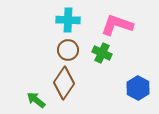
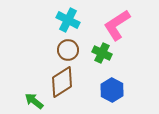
cyan cross: rotated 25 degrees clockwise
pink L-shape: rotated 52 degrees counterclockwise
brown diamond: moved 2 px left, 1 px up; rotated 24 degrees clockwise
blue hexagon: moved 26 px left, 2 px down
green arrow: moved 2 px left, 1 px down
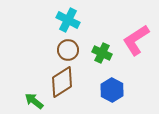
pink L-shape: moved 19 px right, 15 px down
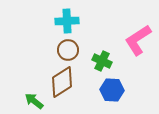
cyan cross: moved 1 px left, 1 px down; rotated 30 degrees counterclockwise
pink L-shape: moved 2 px right
green cross: moved 8 px down
blue hexagon: rotated 25 degrees counterclockwise
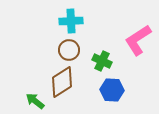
cyan cross: moved 4 px right
brown circle: moved 1 px right
green arrow: moved 1 px right
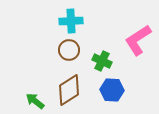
brown diamond: moved 7 px right, 8 px down
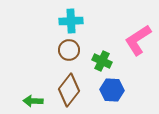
brown diamond: rotated 20 degrees counterclockwise
green arrow: moved 2 px left; rotated 36 degrees counterclockwise
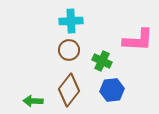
pink L-shape: rotated 144 degrees counterclockwise
blue hexagon: rotated 10 degrees counterclockwise
